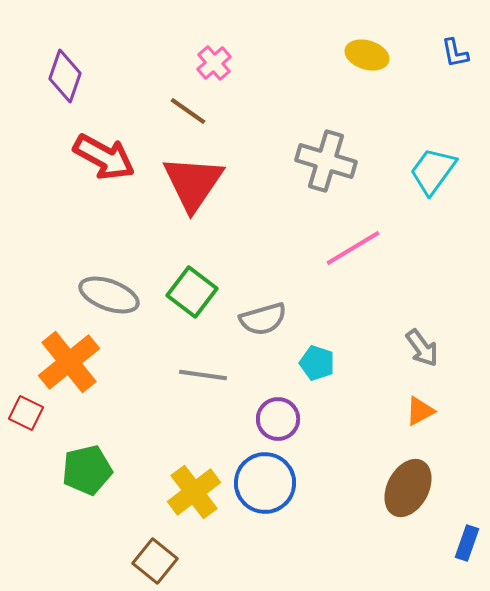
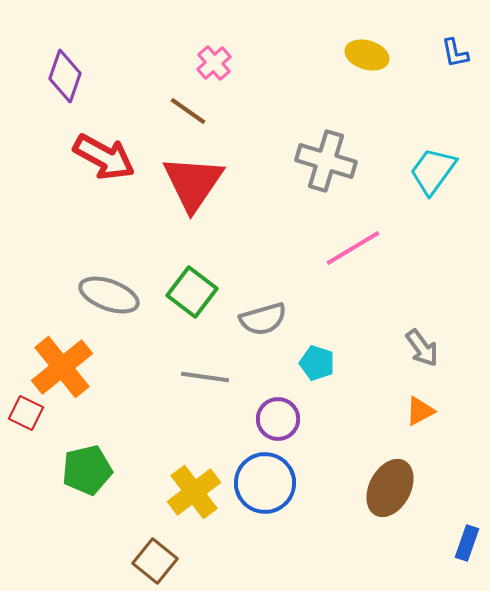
orange cross: moved 7 px left, 5 px down
gray line: moved 2 px right, 2 px down
brown ellipse: moved 18 px left
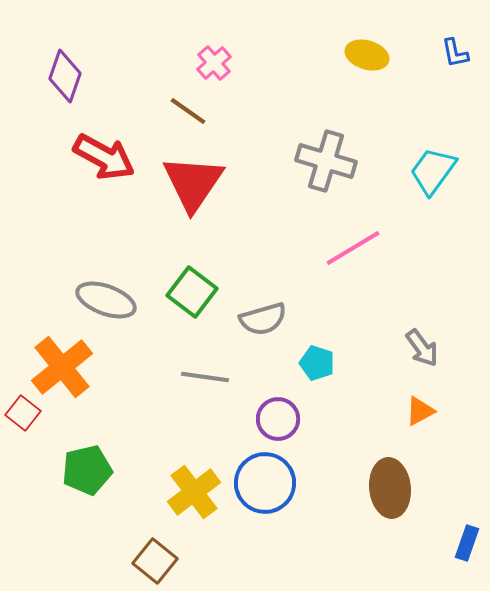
gray ellipse: moved 3 px left, 5 px down
red square: moved 3 px left; rotated 12 degrees clockwise
brown ellipse: rotated 34 degrees counterclockwise
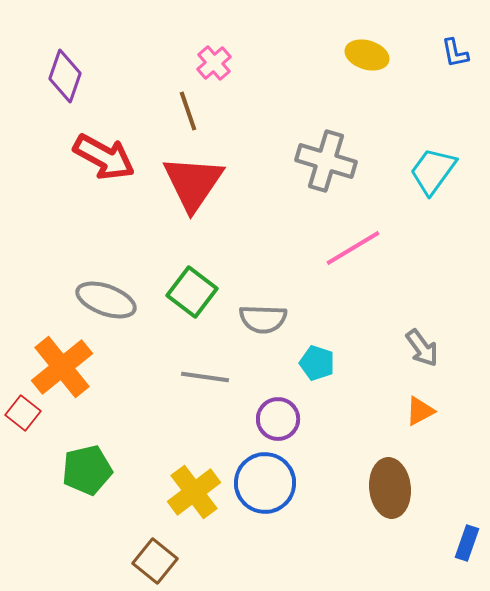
brown line: rotated 36 degrees clockwise
gray semicircle: rotated 18 degrees clockwise
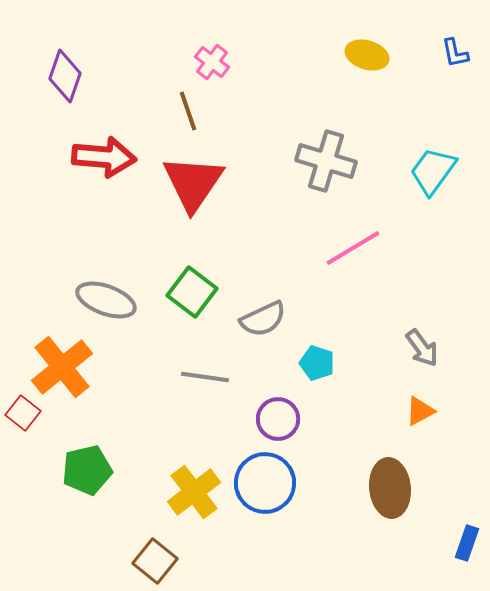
pink cross: moved 2 px left, 1 px up; rotated 12 degrees counterclockwise
red arrow: rotated 24 degrees counterclockwise
gray semicircle: rotated 27 degrees counterclockwise
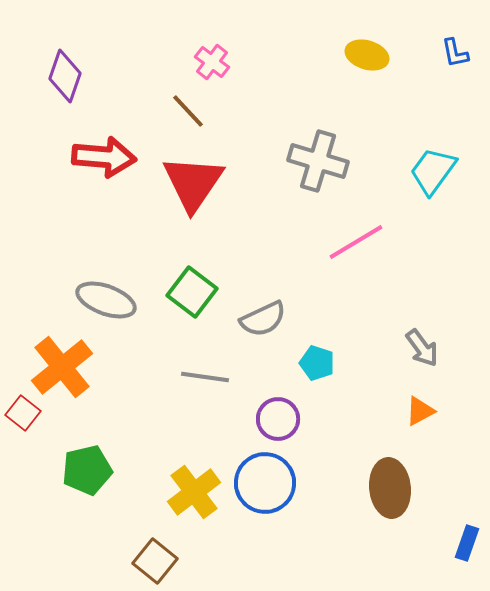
brown line: rotated 24 degrees counterclockwise
gray cross: moved 8 px left
pink line: moved 3 px right, 6 px up
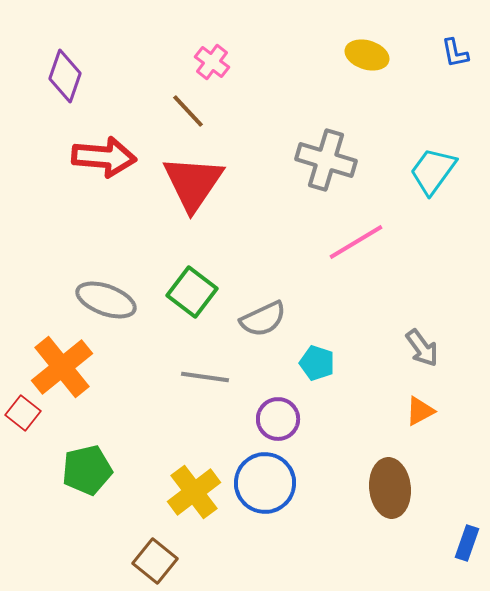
gray cross: moved 8 px right, 1 px up
